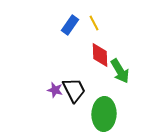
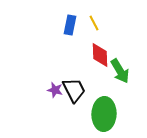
blue rectangle: rotated 24 degrees counterclockwise
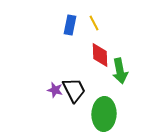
green arrow: rotated 20 degrees clockwise
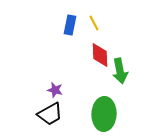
black trapezoid: moved 24 px left, 24 px down; rotated 88 degrees clockwise
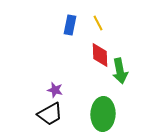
yellow line: moved 4 px right
green ellipse: moved 1 px left
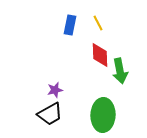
purple star: rotated 28 degrees counterclockwise
green ellipse: moved 1 px down
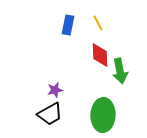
blue rectangle: moved 2 px left
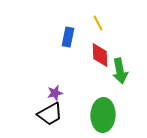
blue rectangle: moved 12 px down
purple star: moved 3 px down
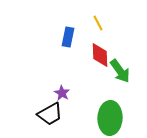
green arrow: rotated 25 degrees counterclockwise
purple star: moved 7 px right; rotated 28 degrees counterclockwise
green ellipse: moved 7 px right, 3 px down
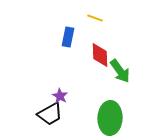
yellow line: moved 3 px left, 5 px up; rotated 42 degrees counterclockwise
purple star: moved 2 px left, 3 px down
